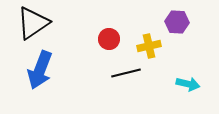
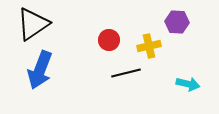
black triangle: moved 1 px down
red circle: moved 1 px down
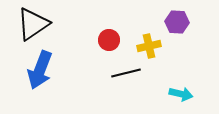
cyan arrow: moved 7 px left, 10 px down
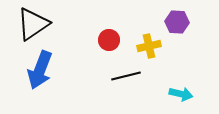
black line: moved 3 px down
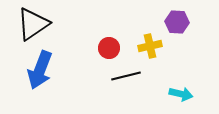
red circle: moved 8 px down
yellow cross: moved 1 px right
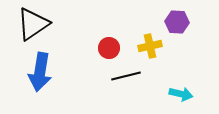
blue arrow: moved 2 px down; rotated 12 degrees counterclockwise
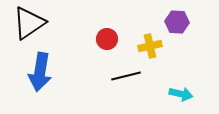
black triangle: moved 4 px left, 1 px up
red circle: moved 2 px left, 9 px up
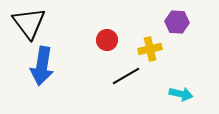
black triangle: rotated 33 degrees counterclockwise
red circle: moved 1 px down
yellow cross: moved 3 px down
blue arrow: moved 2 px right, 6 px up
black line: rotated 16 degrees counterclockwise
